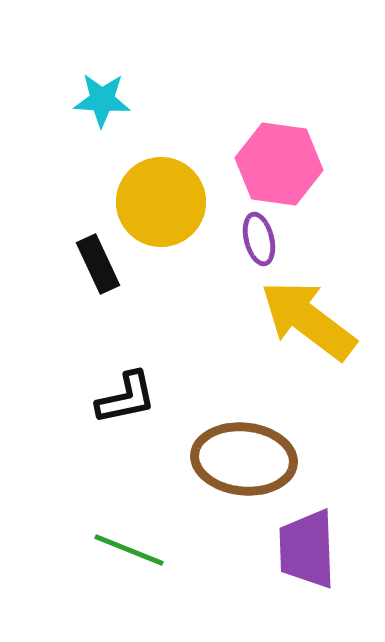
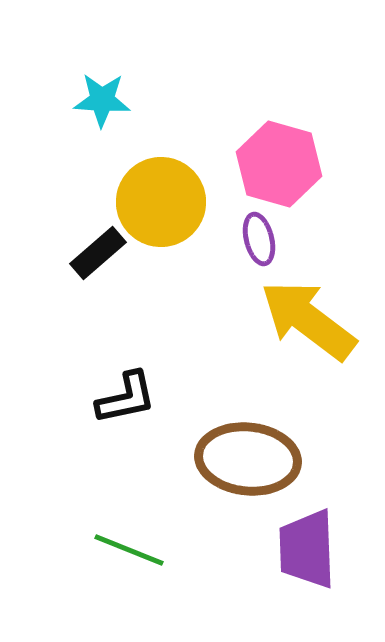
pink hexagon: rotated 8 degrees clockwise
black rectangle: moved 11 px up; rotated 74 degrees clockwise
brown ellipse: moved 4 px right
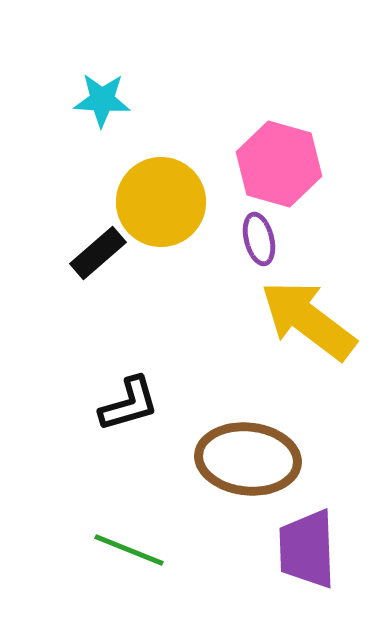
black L-shape: moved 3 px right, 6 px down; rotated 4 degrees counterclockwise
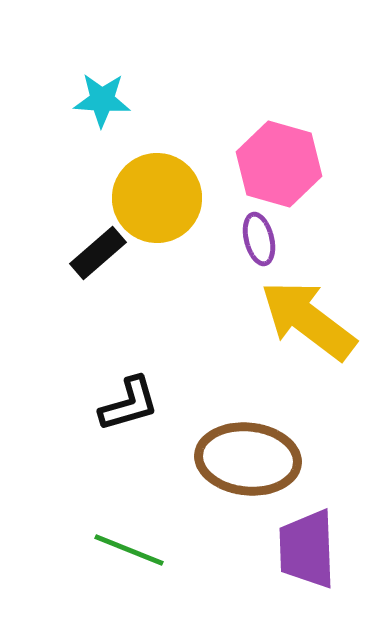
yellow circle: moved 4 px left, 4 px up
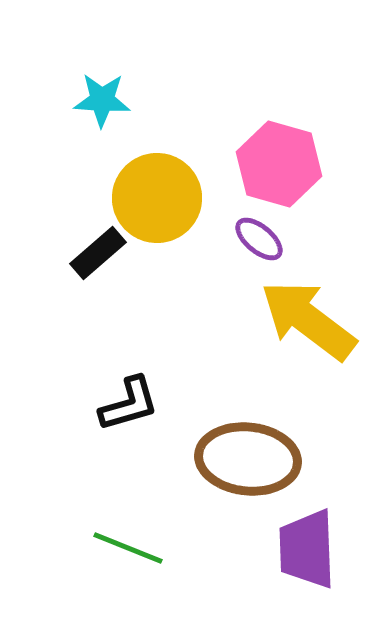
purple ellipse: rotated 36 degrees counterclockwise
green line: moved 1 px left, 2 px up
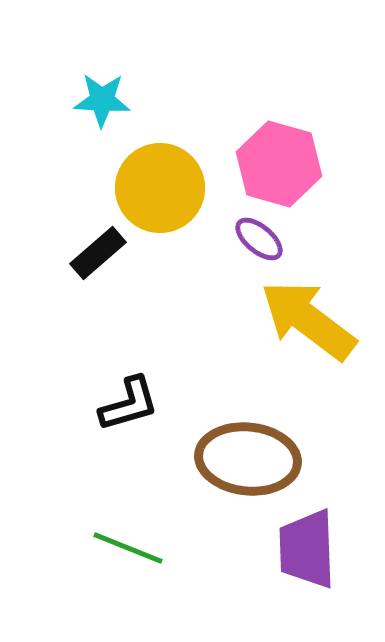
yellow circle: moved 3 px right, 10 px up
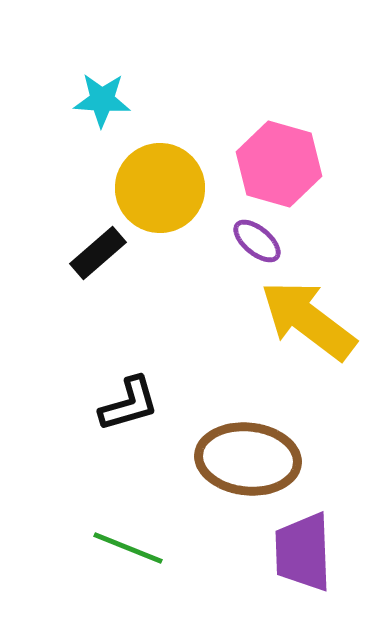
purple ellipse: moved 2 px left, 2 px down
purple trapezoid: moved 4 px left, 3 px down
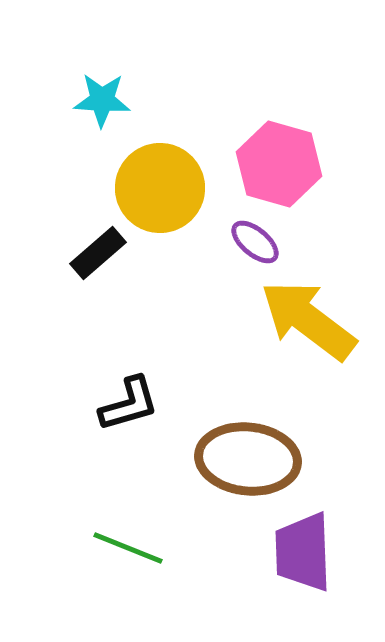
purple ellipse: moved 2 px left, 1 px down
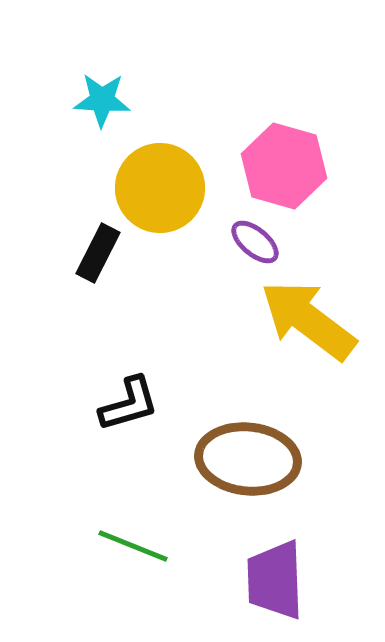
pink hexagon: moved 5 px right, 2 px down
black rectangle: rotated 22 degrees counterclockwise
green line: moved 5 px right, 2 px up
purple trapezoid: moved 28 px left, 28 px down
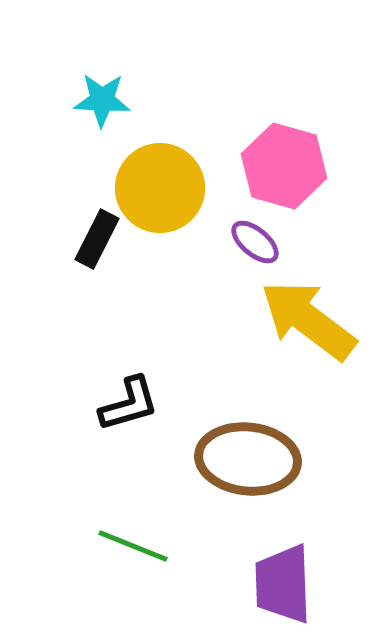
black rectangle: moved 1 px left, 14 px up
purple trapezoid: moved 8 px right, 4 px down
